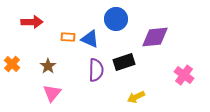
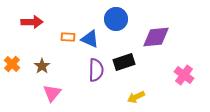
purple diamond: moved 1 px right
brown star: moved 6 px left
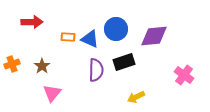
blue circle: moved 10 px down
purple diamond: moved 2 px left, 1 px up
orange cross: rotated 28 degrees clockwise
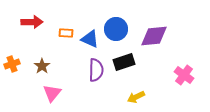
orange rectangle: moved 2 px left, 4 px up
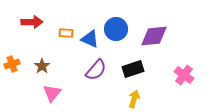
black rectangle: moved 9 px right, 7 px down
purple semicircle: rotated 40 degrees clockwise
yellow arrow: moved 2 px left, 2 px down; rotated 132 degrees clockwise
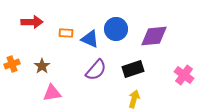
pink triangle: rotated 42 degrees clockwise
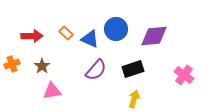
red arrow: moved 14 px down
orange rectangle: rotated 40 degrees clockwise
pink triangle: moved 2 px up
